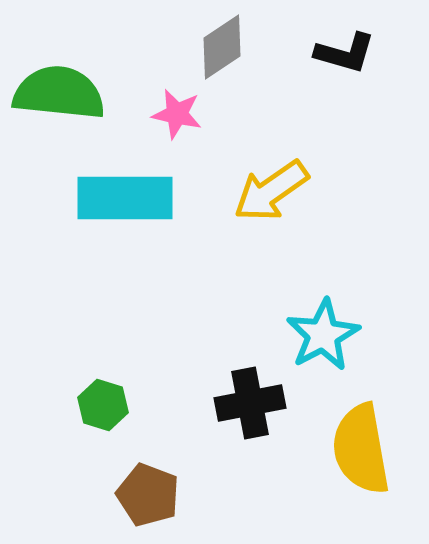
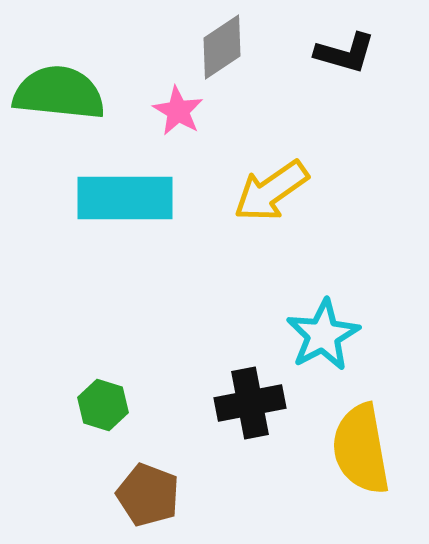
pink star: moved 1 px right, 3 px up; rotated 18 degrees clockwise
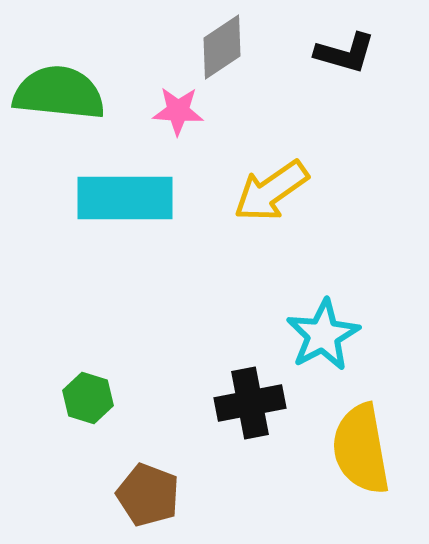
pink star: rotated 27 degrees counterclockwise
green hexagon: moved 15 px left, 7 px up
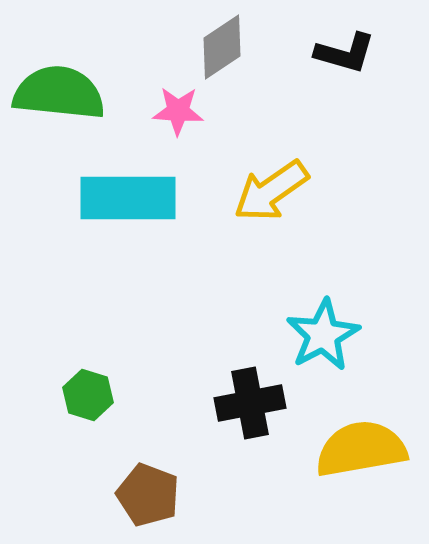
cyan rectangle: moved 3 px right
green hexagon: moved 3 px up
yellow semicircle: rotated 90 degrees clockwise
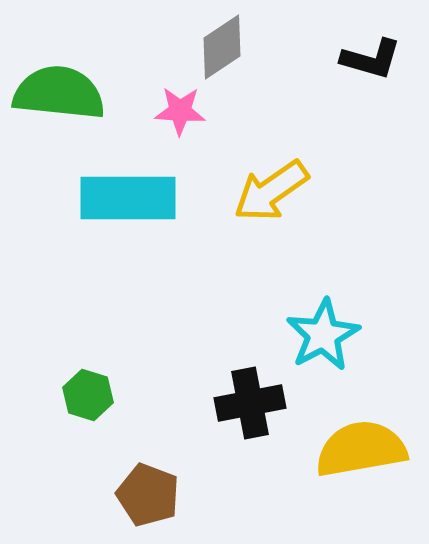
black L-shape: moved 26 px right, 6 px down
pink star: moved 2 px right
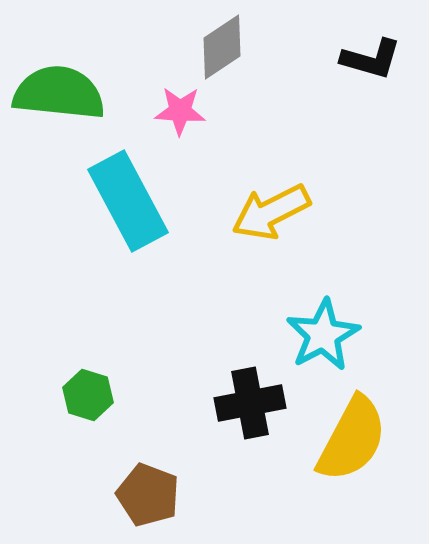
yellow arrow: moved 21 px down; rotated 8 degrees clockwise
cyan rectangle: moved 3 px down; rotated 62 degrees clockwise
yellow semicircle: moved 9 px left, 10 px up; rotated 128 degrees clockwise
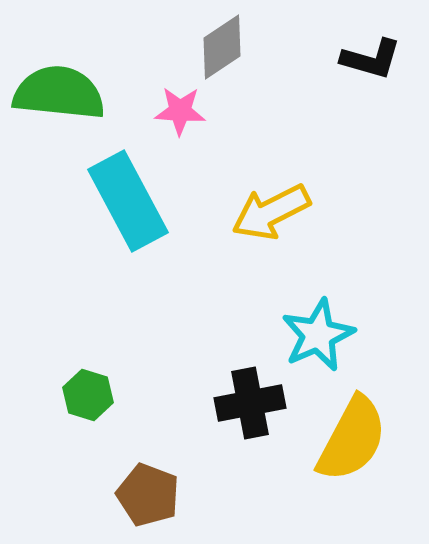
cyan star: moved 5 px left; rotated 4 degrees clockwise
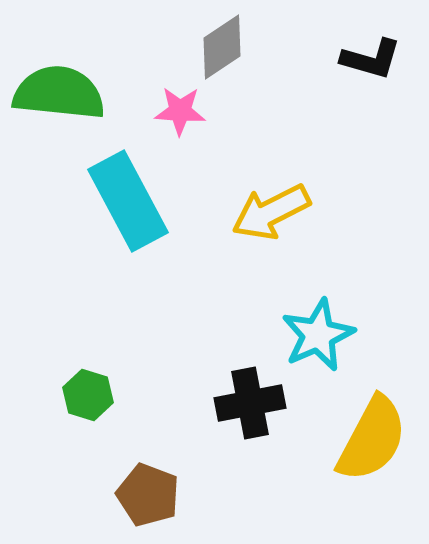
yellow semicircle: moved 20 px right
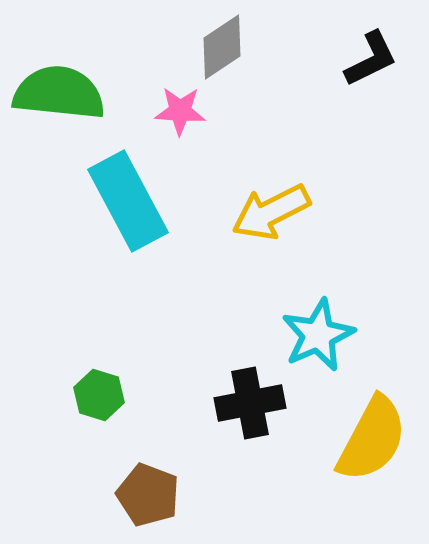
black L-shape: rotated 42 degrees counterclockwise
green hexagon: moved 11 px right
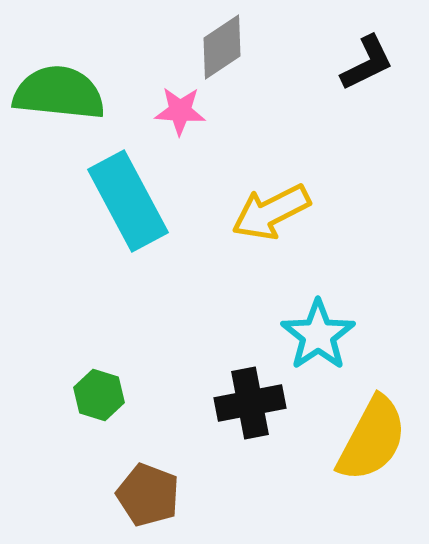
black L-shape: moved 4 px left, 4 px down
cyan star: rotated 10 degrees counterclockwise
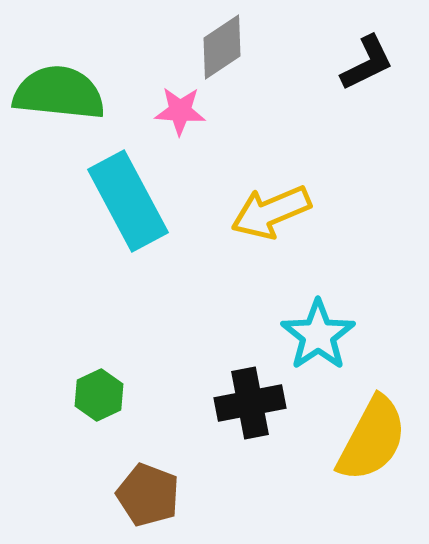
yellow arrow: rotated 4 degrees clockwise
green hexagon: rotated 18 degrees clockwise
